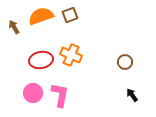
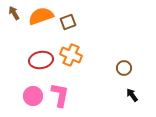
brown square: moved 2 px left, 7 px down
brown arrow: moved 14 px up
brown circle: moved 1 px left, 6 px down
pink circle: moved 3 px down
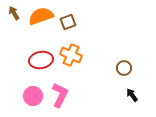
pink L-shape: rotated 15 degrees clockwise
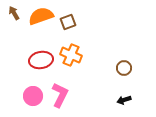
black arrow: moved 8 px left, 5 px down; rotated 72 degrees counterclockwise
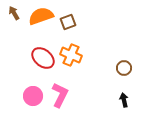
red ellipse: moved 2 px right, 2 px up; rotated 50 degrees clockwise
black arrow: rotated 96 degrees clockwise
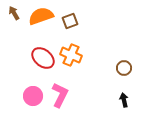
brown square: moved 2 px right, 1 px up
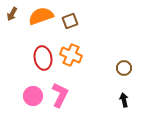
brown arrow: moved 2 px left, 1 px down; rotated 120 degrees counterclockwise
red ellipse: rotated 40 degrees clockwise
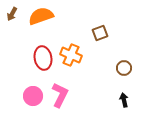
brown square: moved 30 px right, 12 px down
